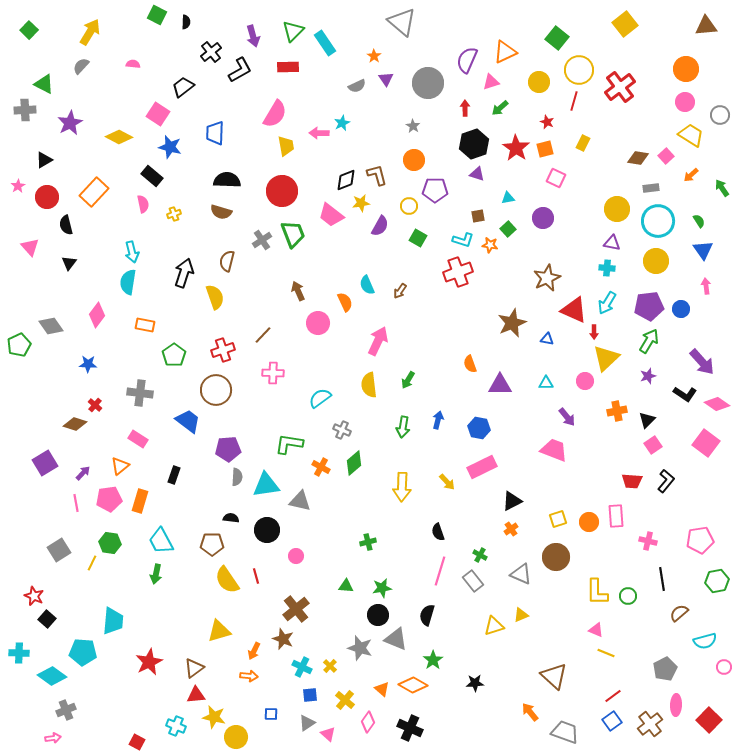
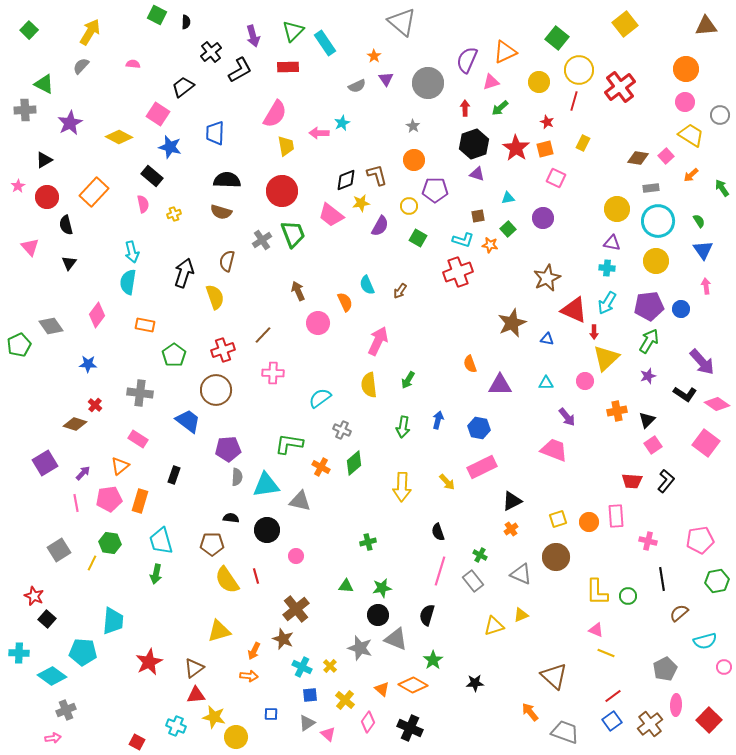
cyan trapezoid at (161, 541): rotated 12 degrees clockwise
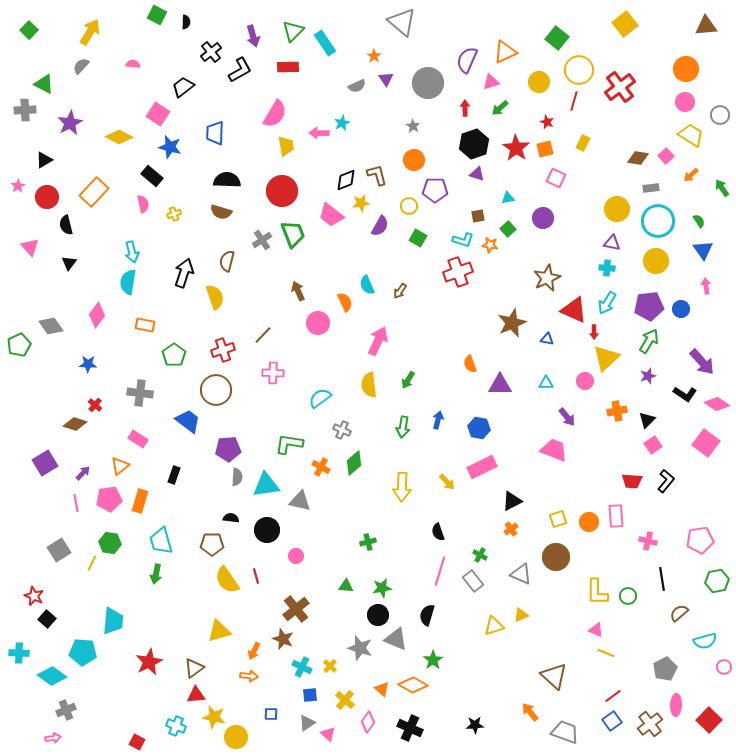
black star at (475, 683): moved 42 px down
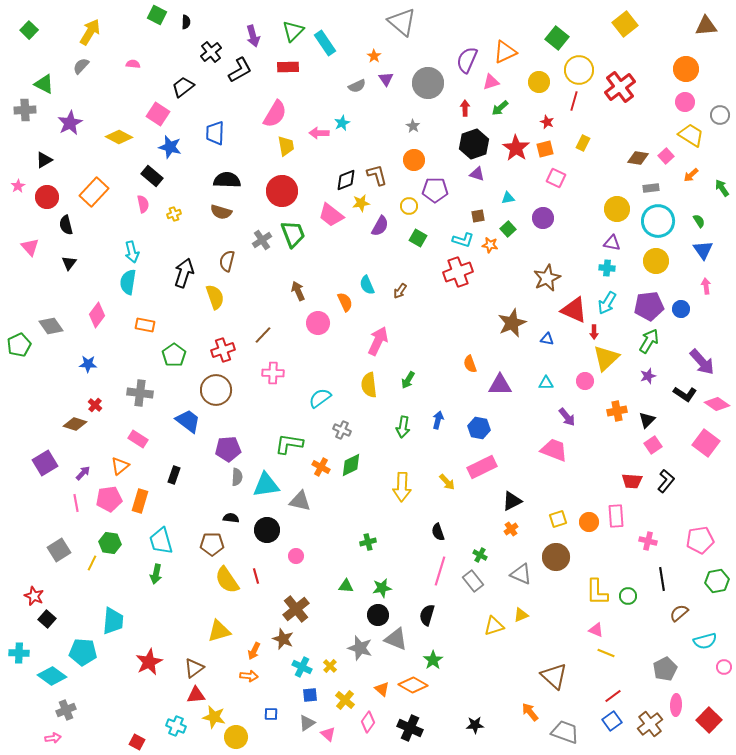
green diamond at (354, 463): moved 3 px left, 2 px down; rotated 15 degrees clockwise
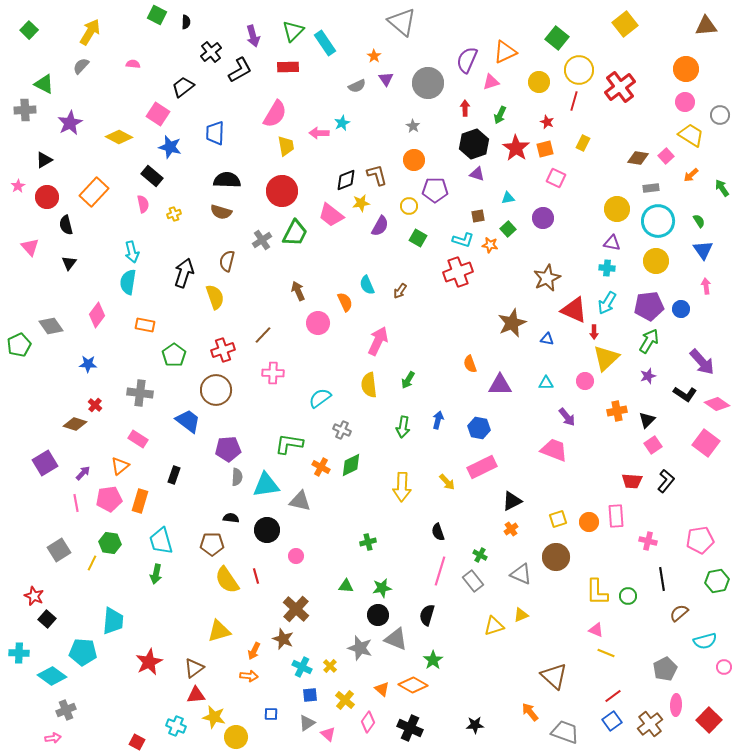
green arrow at (500, 108): moved 7 px down; rotated 24 degrees counterclockwise
green trapezoid at (293, 234): moved 2 px right, 1 px up; rotated 48 degrees clockwise
brown cross at (296, 609): rotated 8 degrees counterclockwise
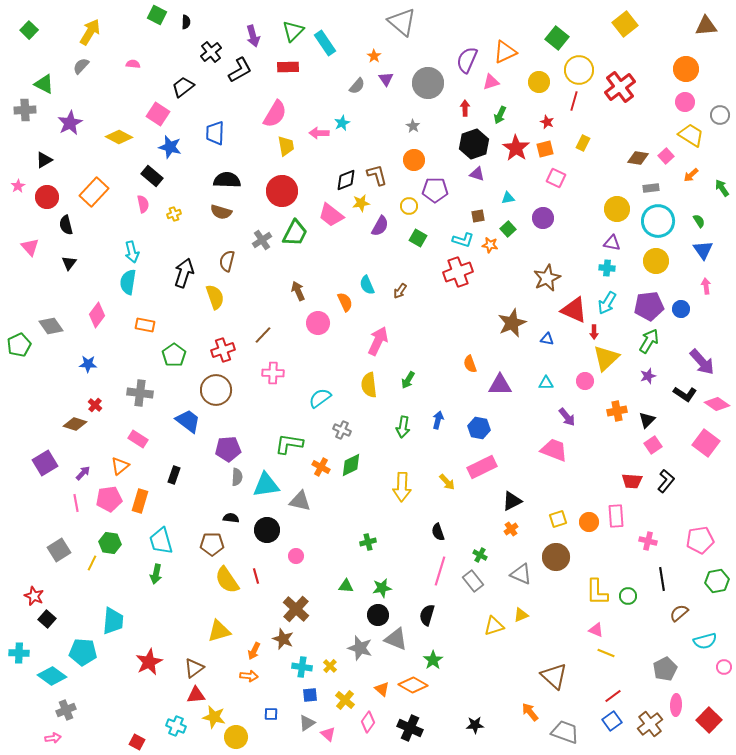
gray semicircle at (357, 86): rotated 24 degrees counterclockwise
cyan cross at (302, 667): rotated 18 degrees counterclockwise
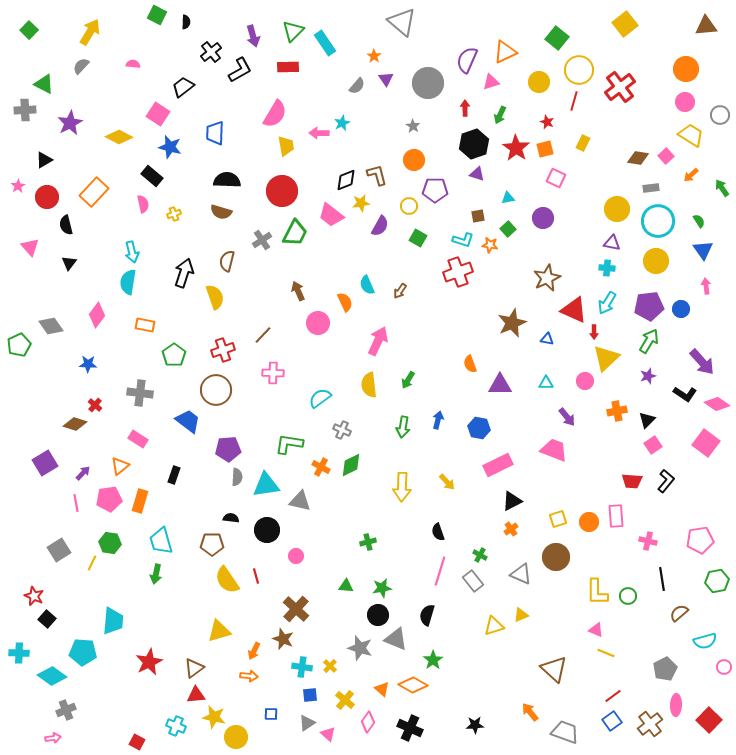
pink rectangle at (482, 467): moved 16 px right, 2 px up
brown triangle at (554, 676): moved 7 px up
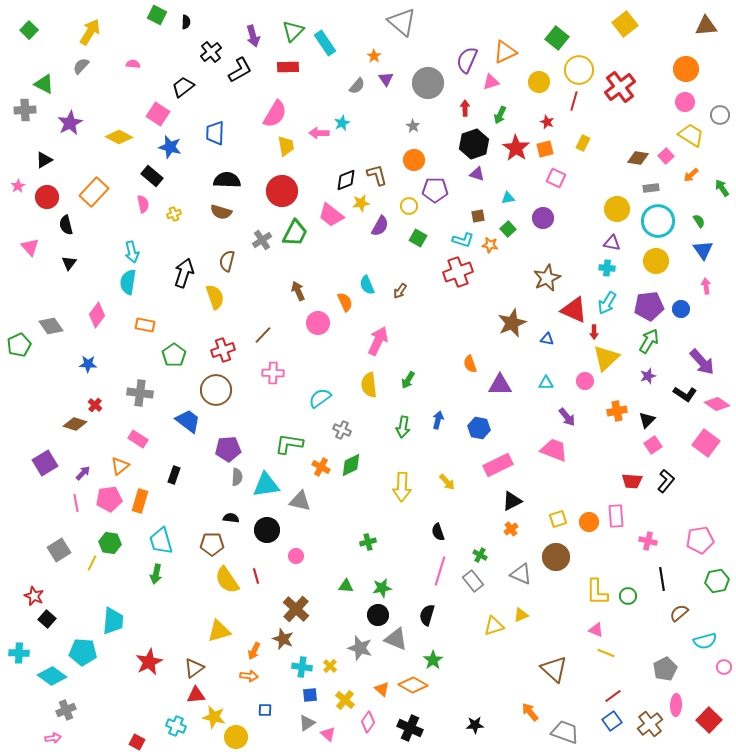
blue square at (271, 714): moved 6 px left, 4 px up
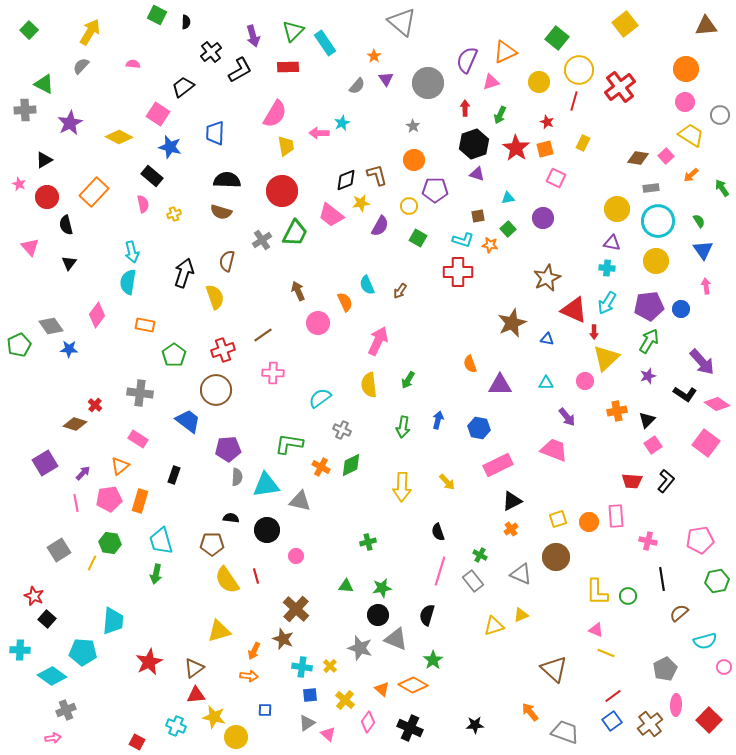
pink star at (18, 186): moved 1 px right, 2 px up; rotated 16 degrees counterclockwise
red cross at (458, 272): rotated 20 degrees clockwise
brown line at (263, 335): rotated 12 degrees clockwise
blue star at (88, 364): moved 19 px left, 15 px up
cyan cross at (19, 653): moved 1 px right, 3 px up
